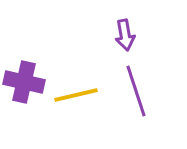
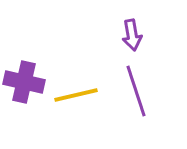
purple arrow: moved 7 px right
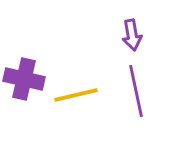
purple cross: moved 3 px up
purple line: rotated 6 degrees clockwise
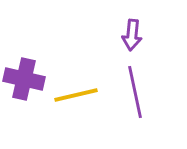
purple arrow: rotated 16 degrees clockwise
purple line: moved 1 px left, 1 px down
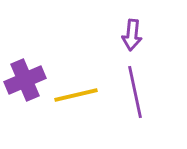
purple cross: moved 1 px right, 1 px down; rotated 36 degrees counterclockwise
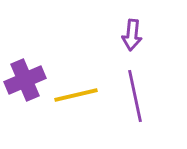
purple line: moved 4 px down
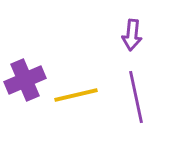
purple line: moved 1 px right, 1 px down
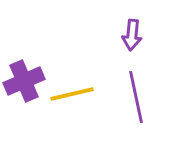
purple cross: moved 1 px left, 1 px down
yellow line: moved 4 px left, 1 px up
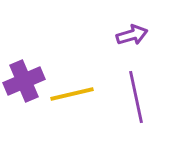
purple arrow: rotated 112 degrees counterclockwise
